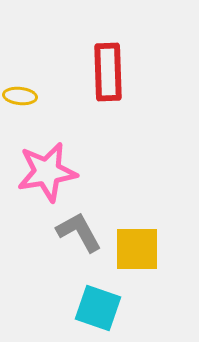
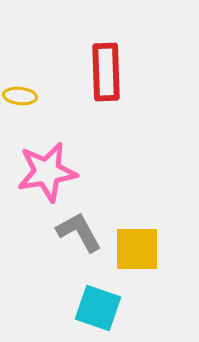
red rectangle: moved 2 px left
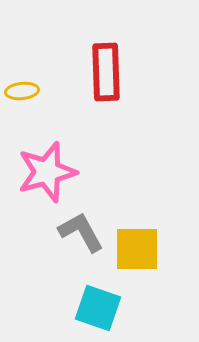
yellow ellipse: moved 2 px right, 5 px up; rotated 12 degrees counterclockwise
pink star: rotated 6 degrees counterclockwise
gray L-shape: moved 2 px right
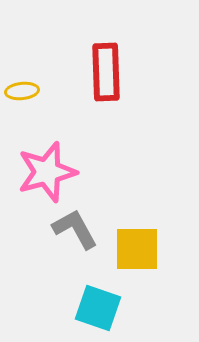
gray L-shape: moved 6 px left, 3 px up
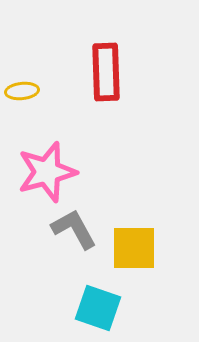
gray L-shape: moved 1 px left
yellow square: moved 3 px left, 1 px up
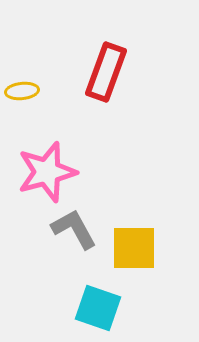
red rectangle: rotated 22 degrees clockwise
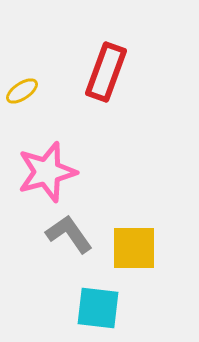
yellow ellipse: rotated 28 degrees counterclockwise
gray L-shape: moved 5 px left, 5 px down; rotated 6 degrees counterclockwise
cyan square: rotated 12 degrees counterclockwise
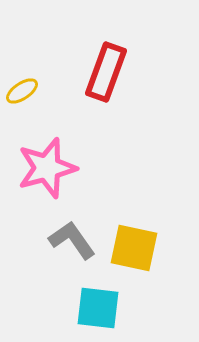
pink star: moved 4 px up
gray L-shape: moved 3 px right, 6 px down
yellow square: rotated 12 degrees clockwise
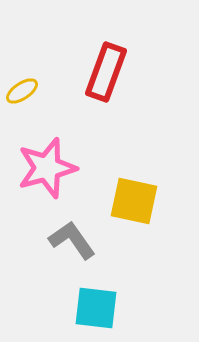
yellow square: moved 47 px up
cyan square: moved 2 px left
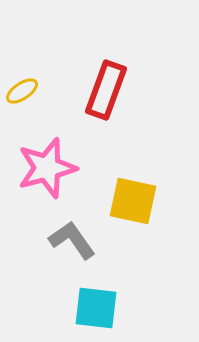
red rectangle: moved 18 px down
yellow square: moved 1 px left
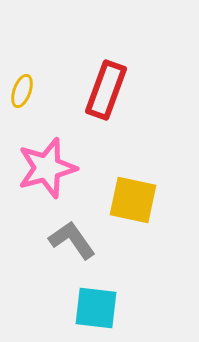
yellow ellipse: rotated 36 degrees counterclockwise
yellow square: moved 1 px up
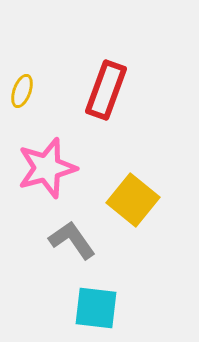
yellow square: rotated 27 degrees clockwise
